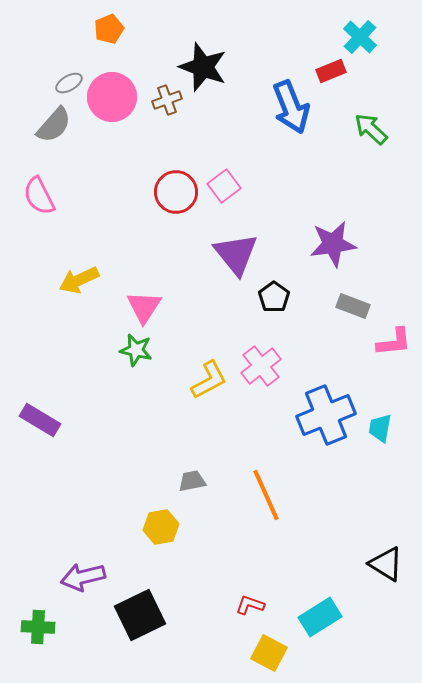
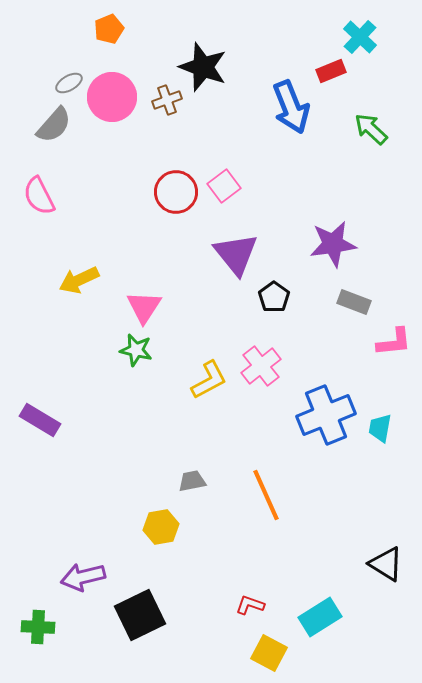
gray rectangle: moved 1 px right, 4 px up
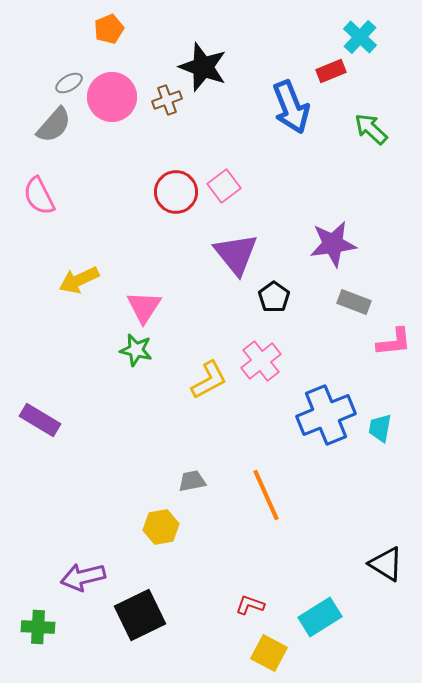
pink cross: moved 5 px up
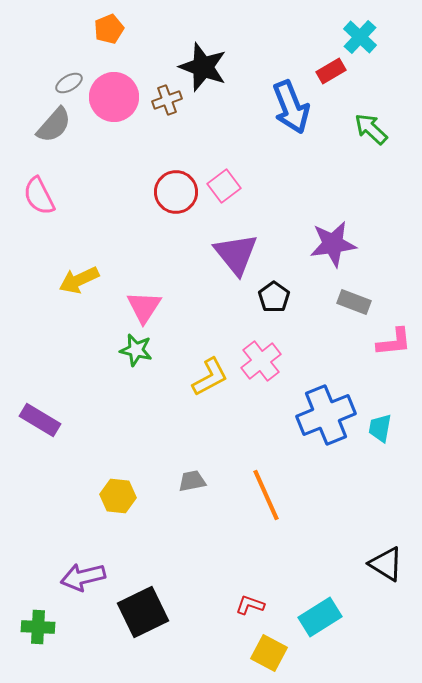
red rectangle: rotated 8 degrees counterclockwise
pink circle: moved 2 px right
yellow L-shape: moved 1 px right, 3 px up
yellow hexagon: moved 43 px left, 31 px up; rotated 16 degrees clockwise
black square: moved 3 px right, 3 px up
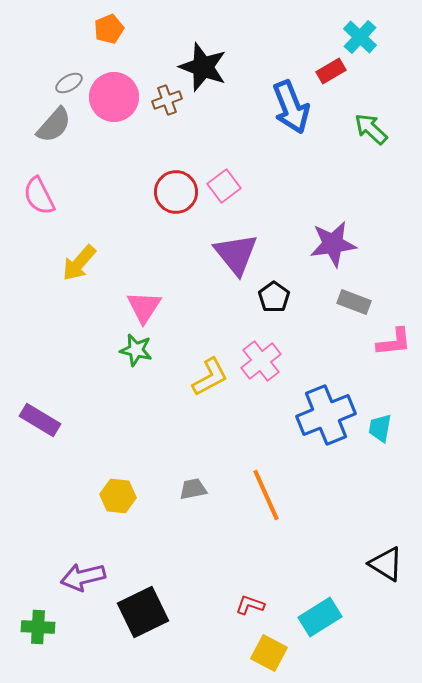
yellow arrow: moved 17 px up; rotated 24 degrees counterclockwise
gray trapezoid: moved 1 px right, 8 px down
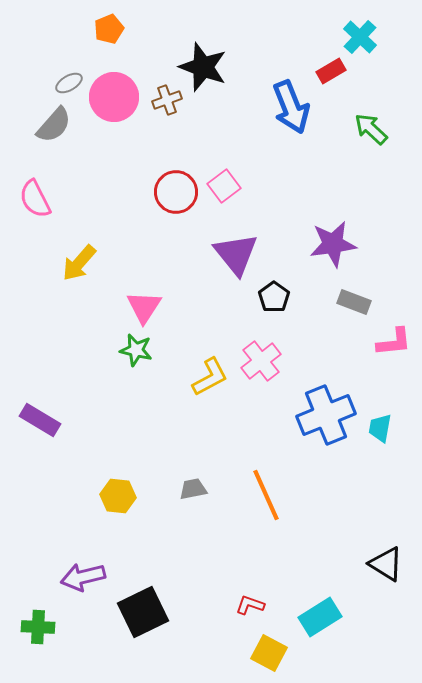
pink semicircle: moved 4 px left, 3 px down
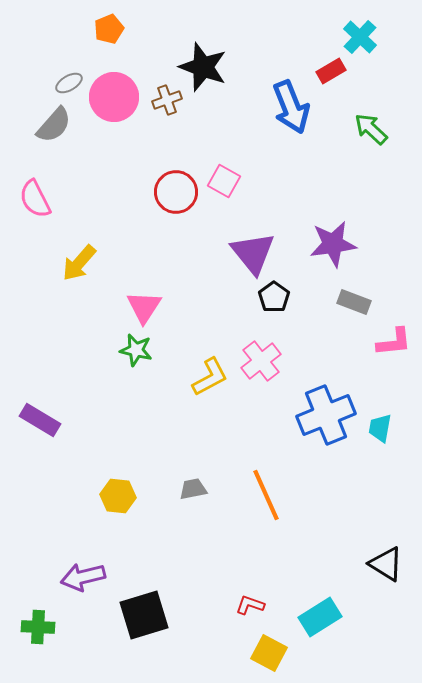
pink square: moved 5 px up; rotated 24 degrees counterclockwise
purple triangle: moved 17 px right, 1 px up
black square: moved 1 px right, 3 px down; rotated 9 degrees clockwise
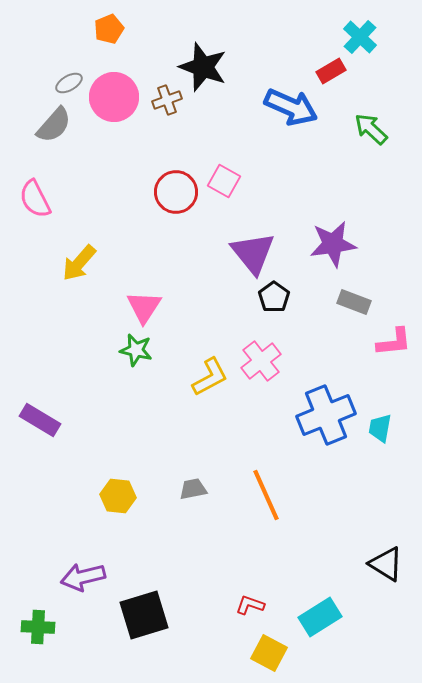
blue arrow: rotated 44 degrees counterclockwise
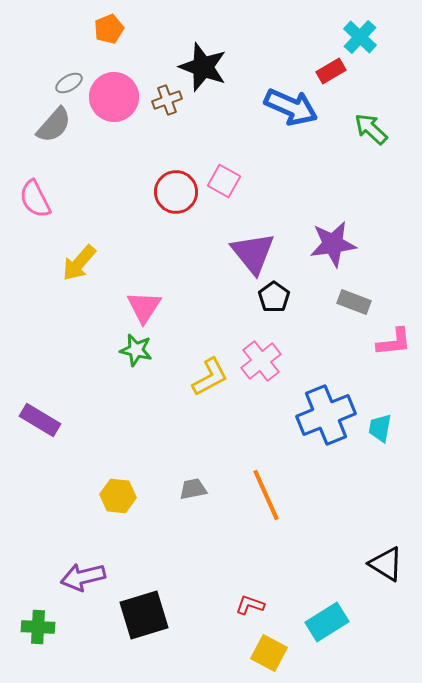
cyan rectangle: moved 7 px right, 5 px down
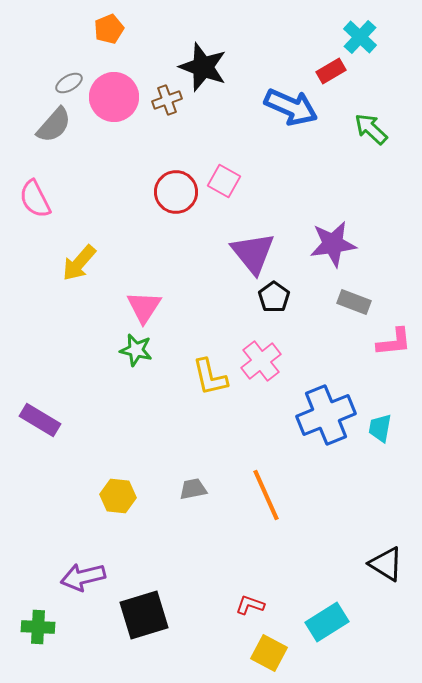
yellow L-shape: rotated 105 degrees clockwise
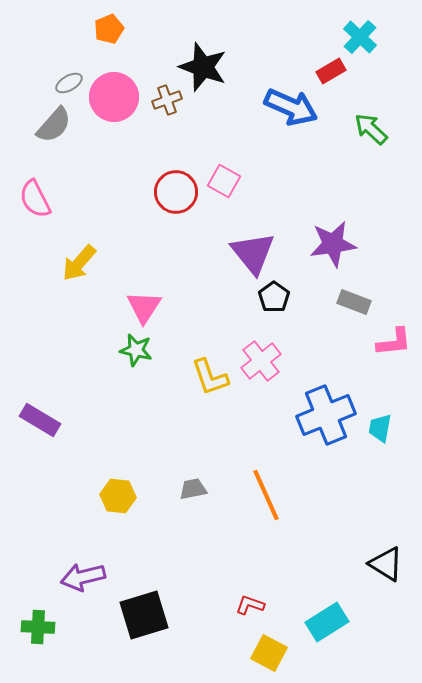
yellow L-shape: rotated 6 degrees counterclockwise
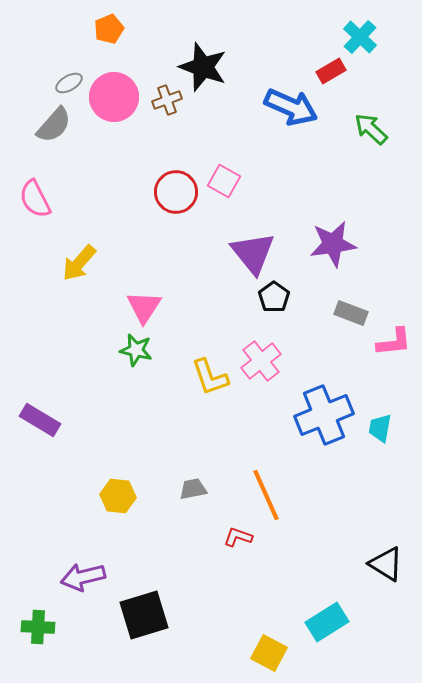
gray rectangle: moved 3 px left, 11 px down
blue cross: moved 2 px left
red L-shape: moved 12 px left, 68 px up
